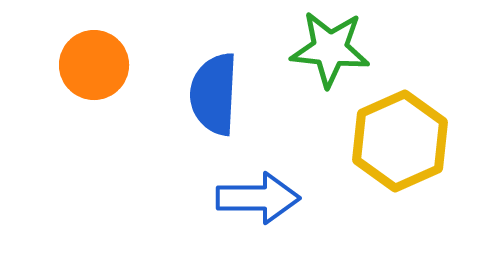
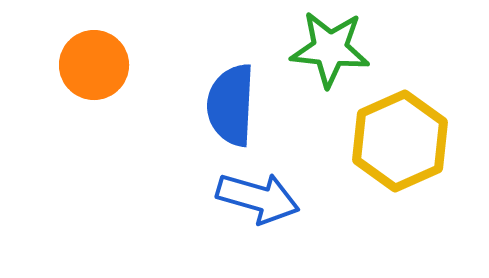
blue semicircle: moved 17 px right, 11 px down
blue arrow: rotated 16 degrees clockwise
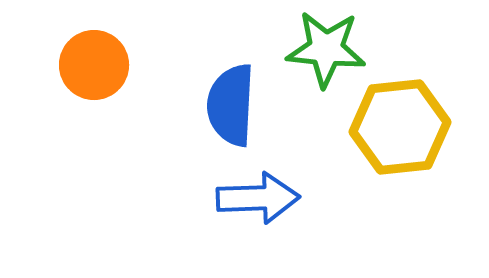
green star: moved 4 px left
yellow hexagon: moved 14 px up; rotated 18 degrees clockwise
blue arrow: rotated 18 degrees counterclockwise
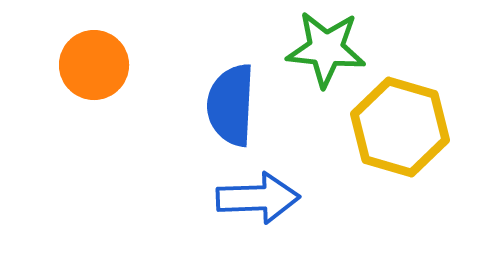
yellow hexagon: rotated 22 degrees clockwise
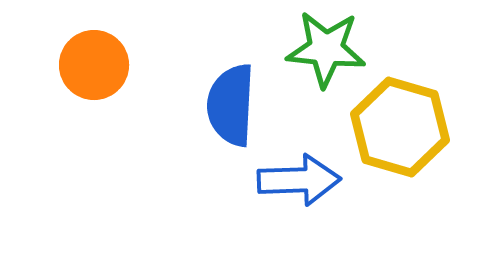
blue arrow: moved 41 px right, 18 px up
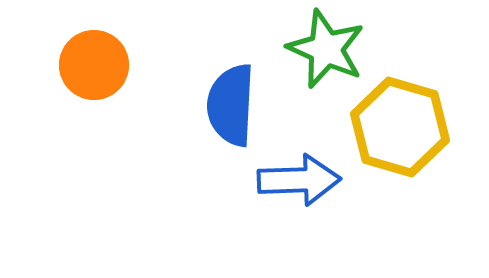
green star: rotated 18 degrees clockwise
